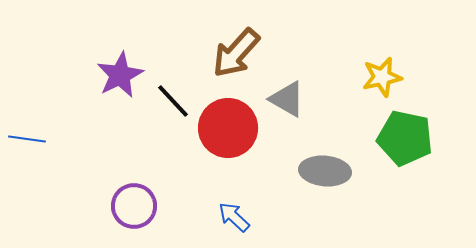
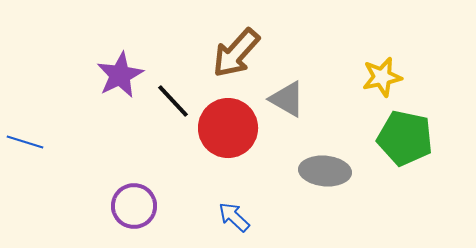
blue line: moved 2 px left, 3 px down; rotated 9 degrees clockwise
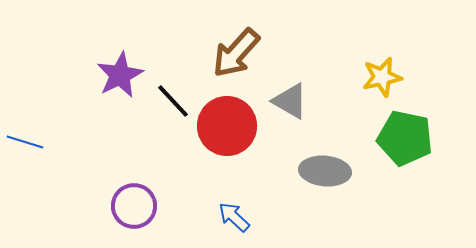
gray triangle: moved 3 px right, 2 px down
red circle: moved 1 px left, 2 px up
